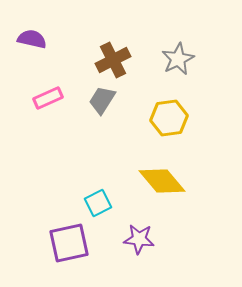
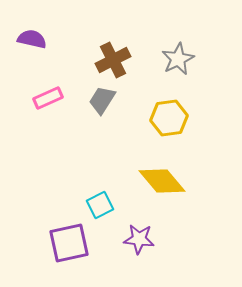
cyan square: moved 2 px right, 2 px down
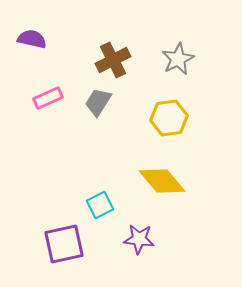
gray trapezoid: moved 4 px left, 2 px down
purple square: moved 5 px left, 1 px down
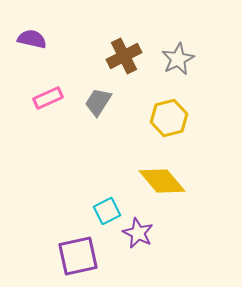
brown cross: moved 11 px right, 4 px up
yellow hexagon: rotated 6 degrees counterclockwise
cyan square: moved 7 px right, 6 px down
purple star: moved 1 px left, 6 px up; rotated 20 degrees clockwise
purple square: moved 14 px right, 12 px down
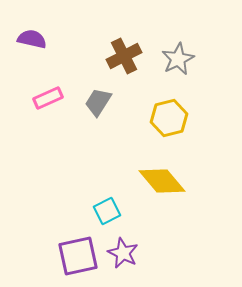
purple star: moved 15 px left, 20 px down
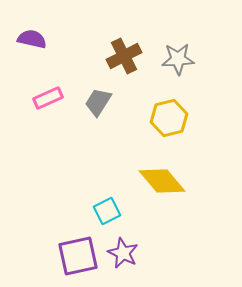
gray star: rotated 24 degrees clockwise
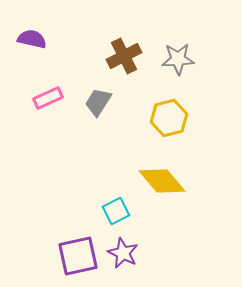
cyan square: moved 9 px right
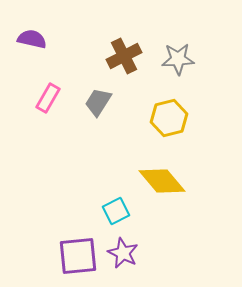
pink rectangle: rotated 36 degrees counterclockwise
purple square: rotated 6 degrees clockwise
